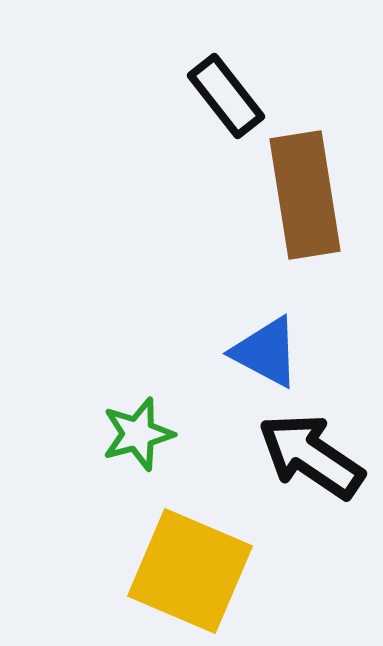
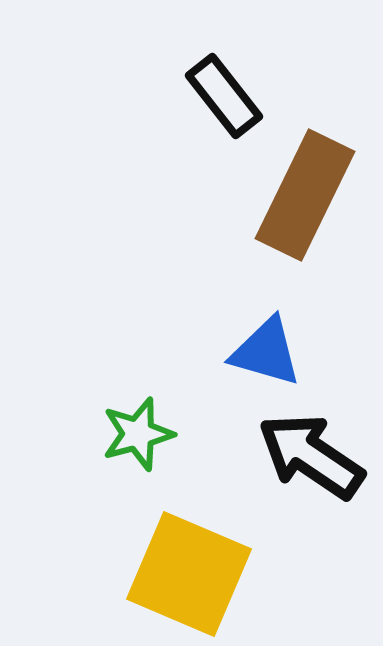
black rectangle: moved 2 px left
brown rectangle: rotated 35 degrees clockwise
blue triangle: rotated 12 degrees counterclockwise
yellow square: moved 1 px left, 3 px down
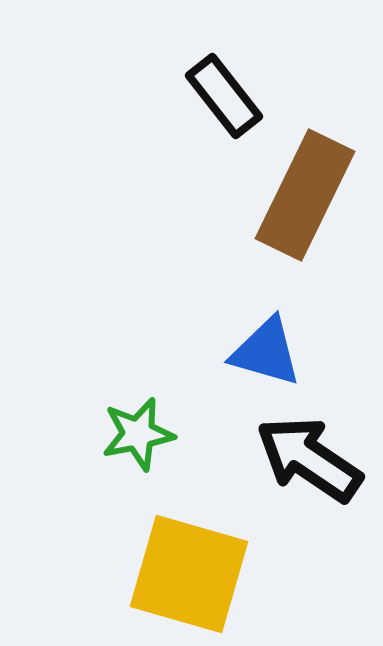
green star: rotated 4 degrees clockwise
black arrow: moved 2 px left, 3 px down
yellow square: rotated 7 degrees counterclockwise
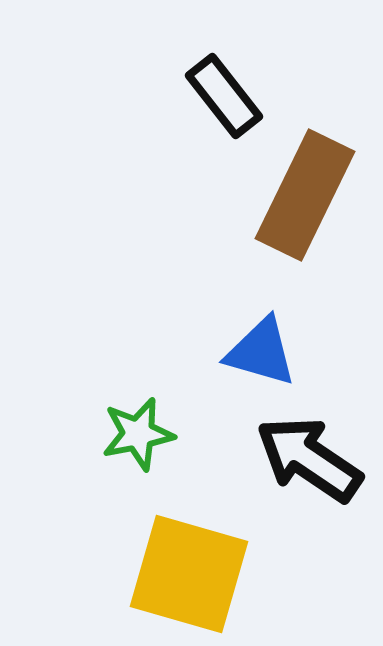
blue triangle: moved 5 px left
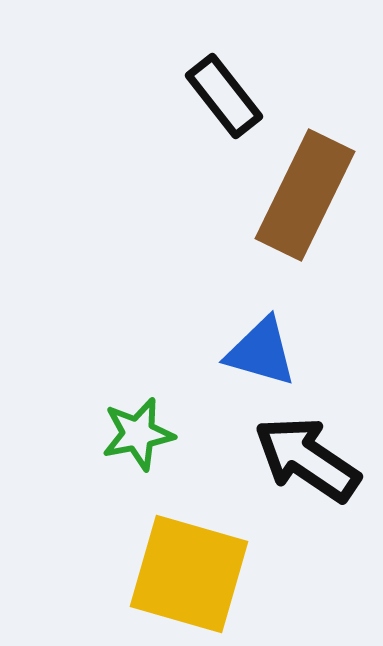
black arrow: moved 2 px left
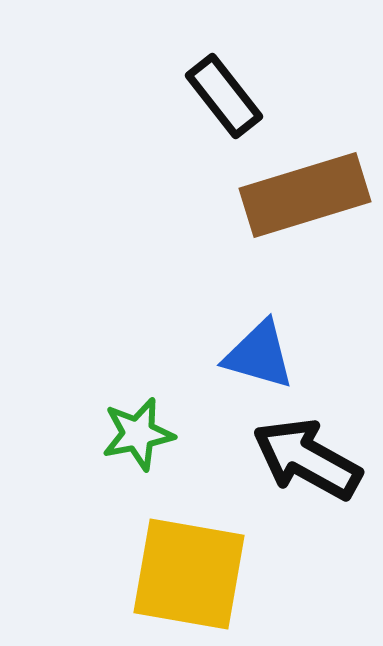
brown rectangle: rotated 47 degrees clockwise
blue triangle: moved 2 px left, 3 px down
black arrow: rotated 5 degrees counterclockwise
yellow square: rotated 6 degrees counterclockwise
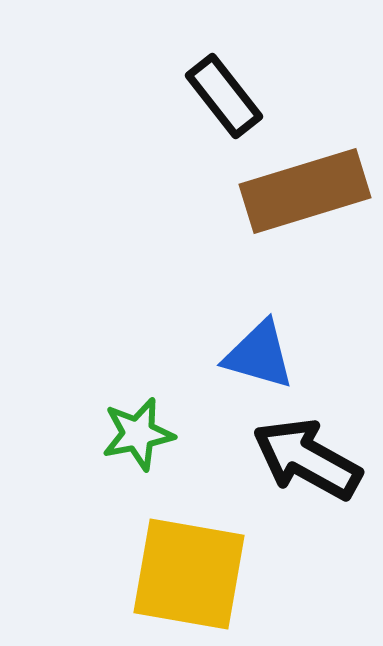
brown rectangle: moved 4 px up
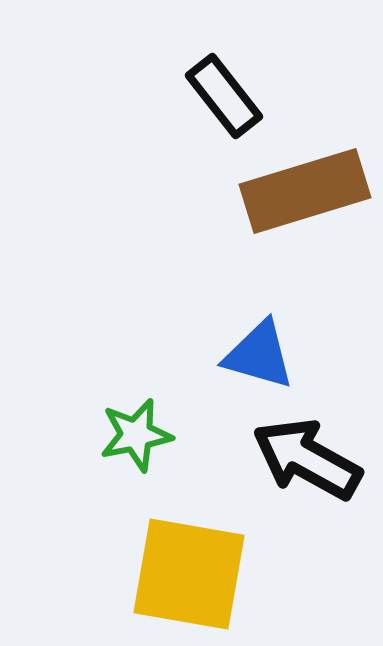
green star: moved 2 px left, 1 px down
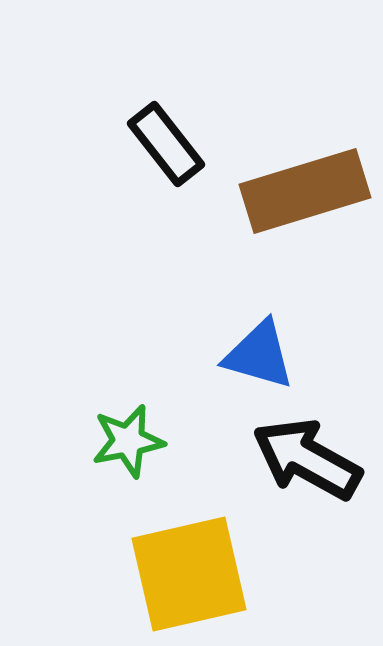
black rectangle: moved 58 px left, 48 px down
green star: moved 8 px left, 6 px down
yellow square: rotated 23 degrees counterclockwise
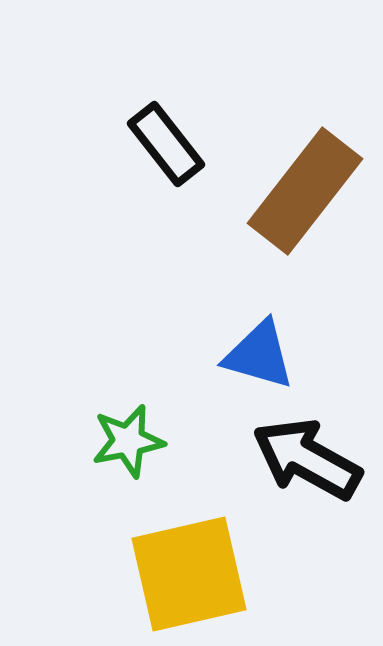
brown rectangle: rotated 35 degrees counterclockwise
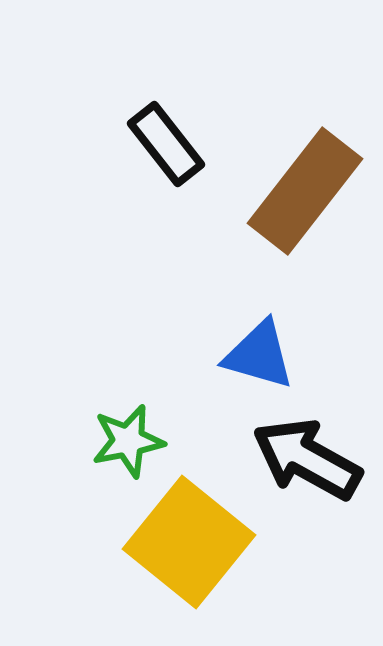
yellow square: moved 32 px up; rotated 38 degrees counterclockwise
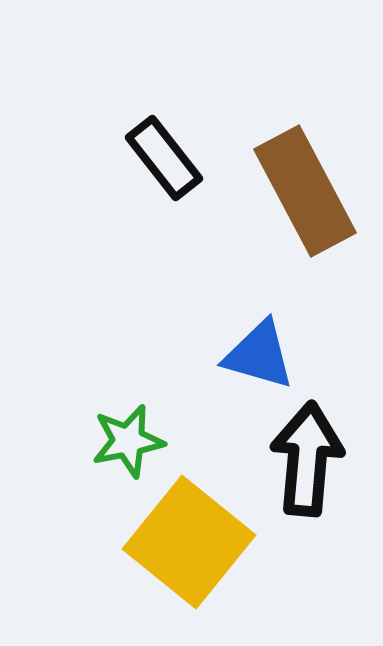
black rectangle: moved 2 px left, 14 px down
brown rectangle: rotated 66 degrees counterclockwise
black arrow: rotated 66 degrees clockwise
